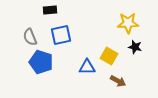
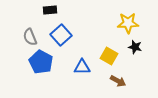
blue square: rotated 30 degrees counterclockwise
blue pentagon: rotated 10 degrees clockwise
blue triangle: moved 5 px left
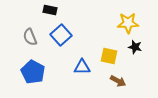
black rectangle: rotated 16 degrees clockwise
yellow square: rotated 18 degrees counterclockwise
blue pentagon: moved 8 px left, 10 px down
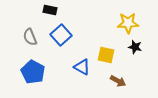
yellow square: moved 3 px left, 1 px up
blue triangle: rotated 30 degrees clockwise
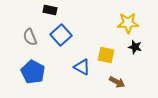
brown arrow: moved 1 px left, 1 px down
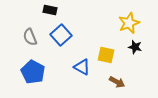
yellow star: moved 1 px right; rotated 20 degrees counterclockwise
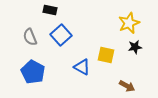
black star: rotated 24 degrees counterclockwise
brown arrow: moved 10 px right, 4 px down
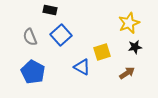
yellow square: moved 4 px left, 3 px up; rotated 30 degrees counterclockwise
brown arrow: moved 13 px up; rotated 63 degrees counterclockwise
